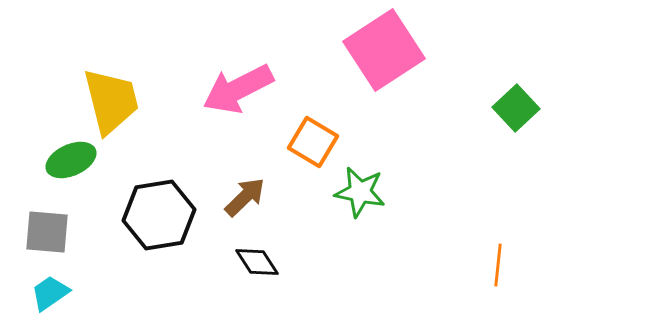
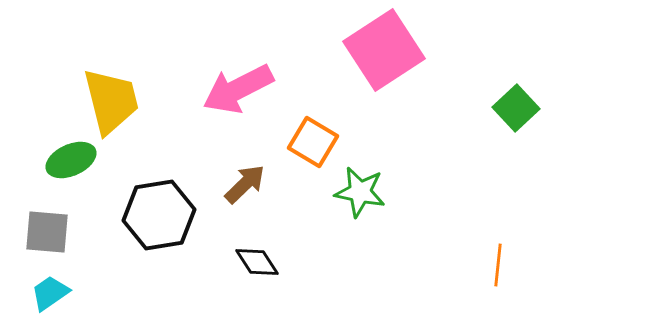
brown arrow: moved 13 px up
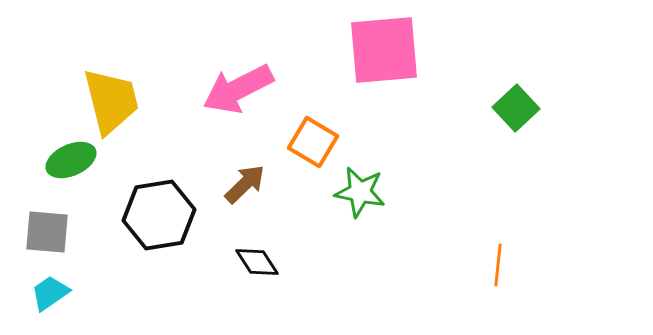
pink square: rotated 28 degrees clockwise
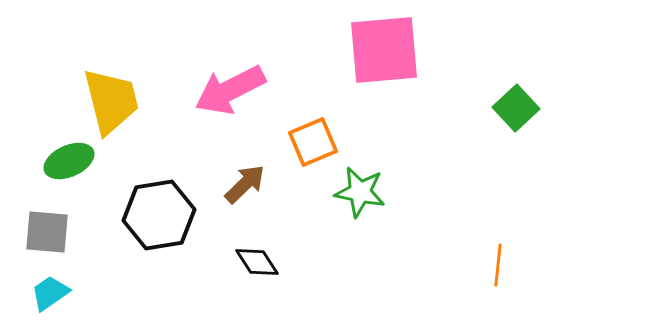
pink arrow: moved 8 px left, 1 px down
orange square: rotated 36 degrees clockwise
green ellipse: moved 2 px left, 1 px down
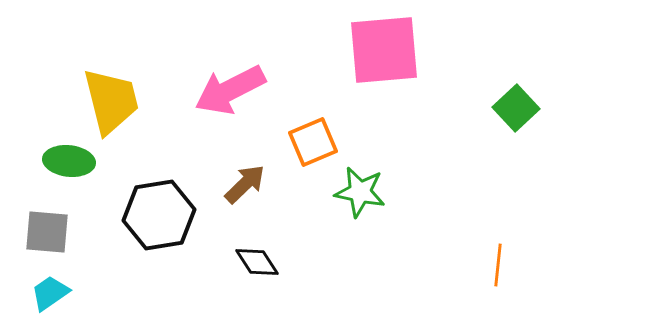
green ellipse: rotated 30 degrees clockwise
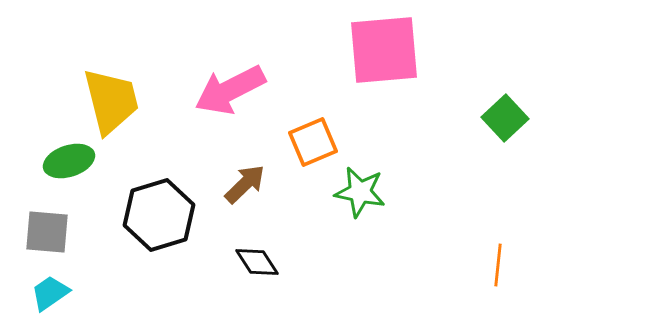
green square: moved 11 px left, 10 px down
green ellipse: rotated 24 degrees counterclockwise
black hexagon: rotated 8 degrees counterclockwise
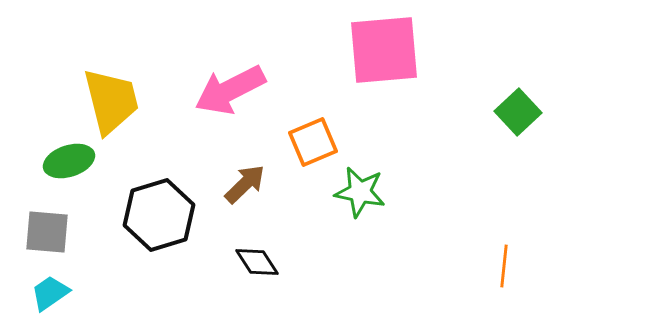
green square: moved 13 px right, 6 px up
orange line: moved 6 px right, 1 px down
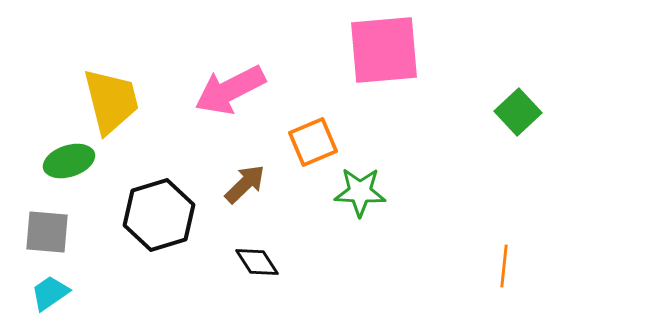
green star: rotated 9 degrees counterclockwise
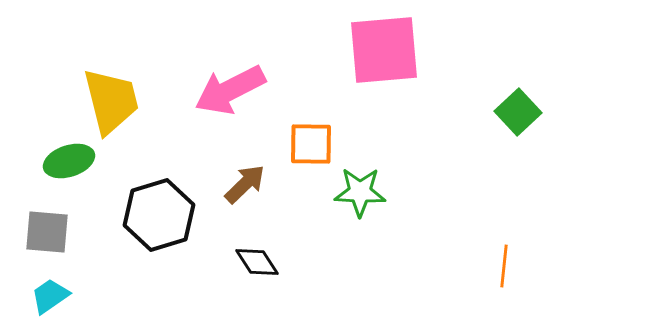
orange square: moved 2 px left, 2 px down; rotated 24 degrees clockwise
cyan trapezoid: moved 3 px down
